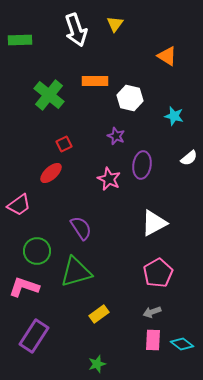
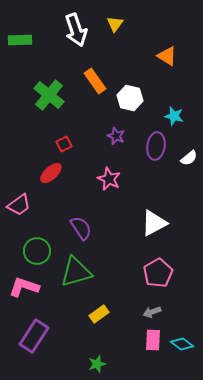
orange rectangle: rotated 55 degrees clockwise
purple ellipse: moved 14 px right, 19 px up
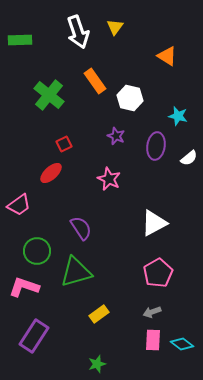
yellow triangle: moved 3 px down
white arrow: moved 2 px right, 2 px down
cyan star: moved 4 px right
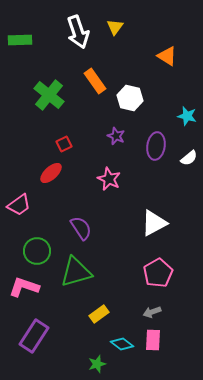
cyan star: moved 9 px right
cyan diamond: moved 60 px left
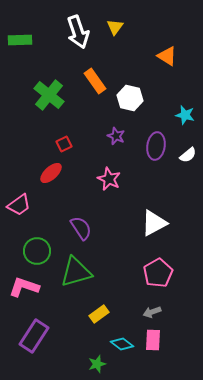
cyan star: moved 2 px left, 1 px up
white semicircle: moved 1 px left, 3 px up
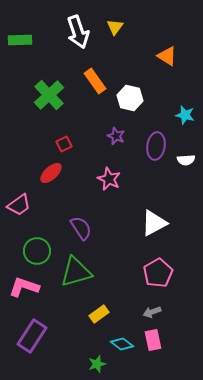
green cross: rotated 8 degrees clockwise
white semicircle: moved 2 px left, 5 px down; rotated 36 degrees clockwise
purple rectangle: moved 2 px left
pink rectangle: rotated 15 degrees counterclockwise
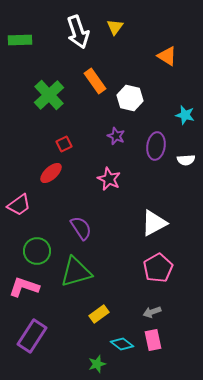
pink pentagon: moved 5 px up
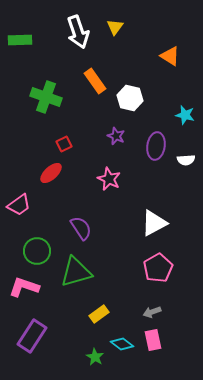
orange triangle: moved 3 px right
green cross: moved 3 px left, 2 px down; rotated 28 degrees counterclockwise
green star: moved 2 px left, 7 px up; rotated 24 degrees counterclockwise
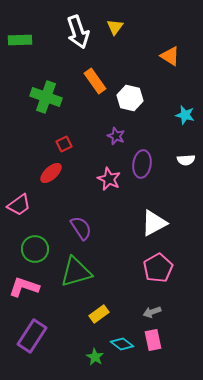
purple ellipse: moved 14 px left, 18 px down
green circle: moved 2 px left, 2 px up
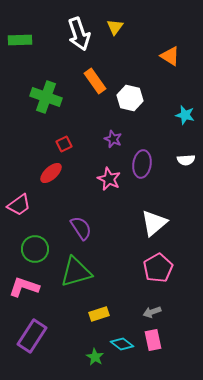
white arrow: moved 1 px right, 2 px down
purple star: moved 3 px left, 3 px down
white triangle: rotated 12 degrees counterclockwise
yellow rectangle: rotated 18 degrees clockwise
